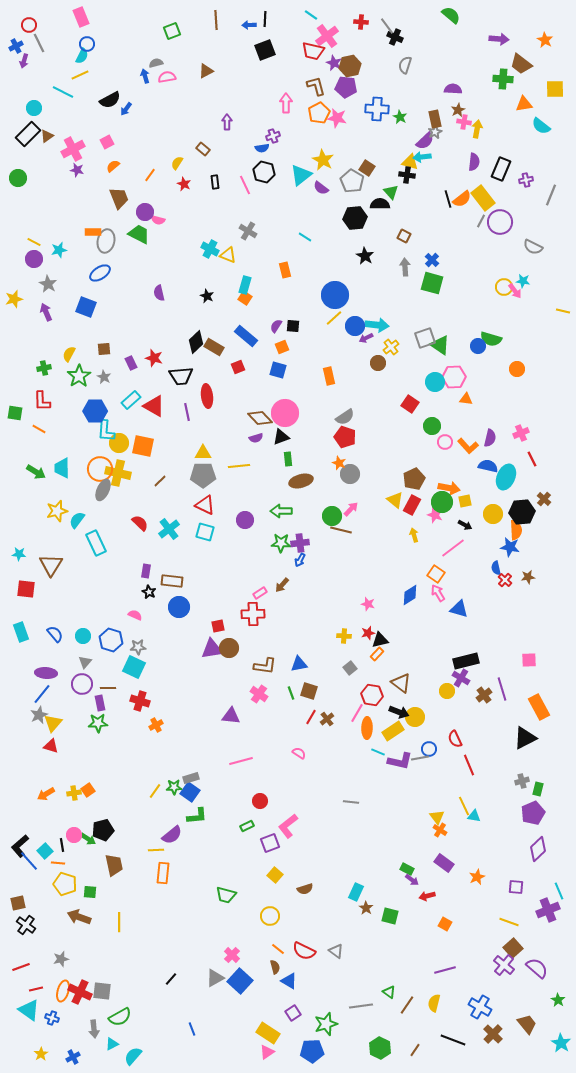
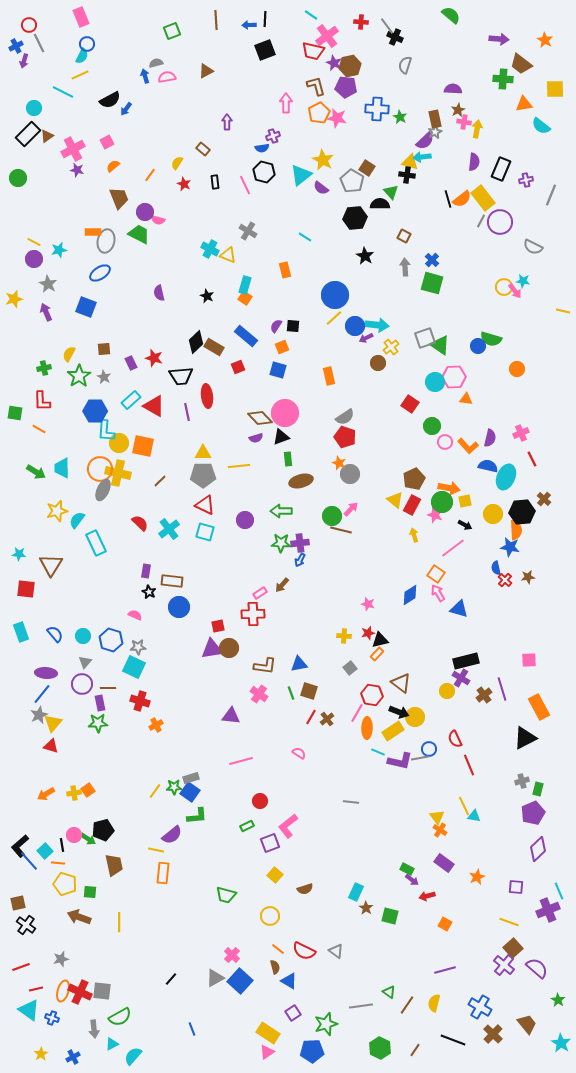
yellow line at (156, 850): rotated 14 degrees clockwise
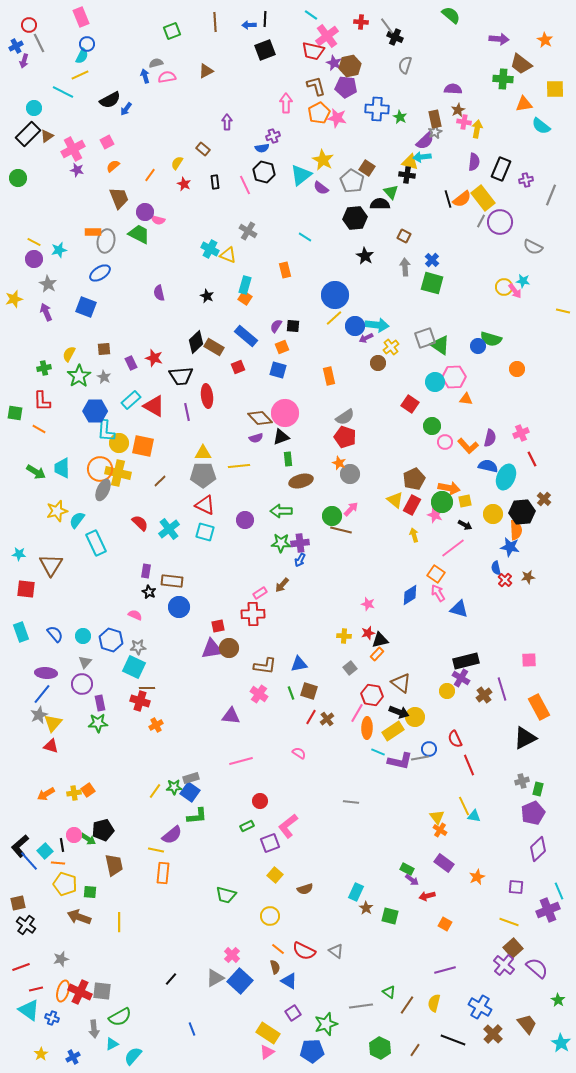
brown line at (216, 20): moved 1 px left, 2 px down
brown line at (108, 688): moved 39 px right
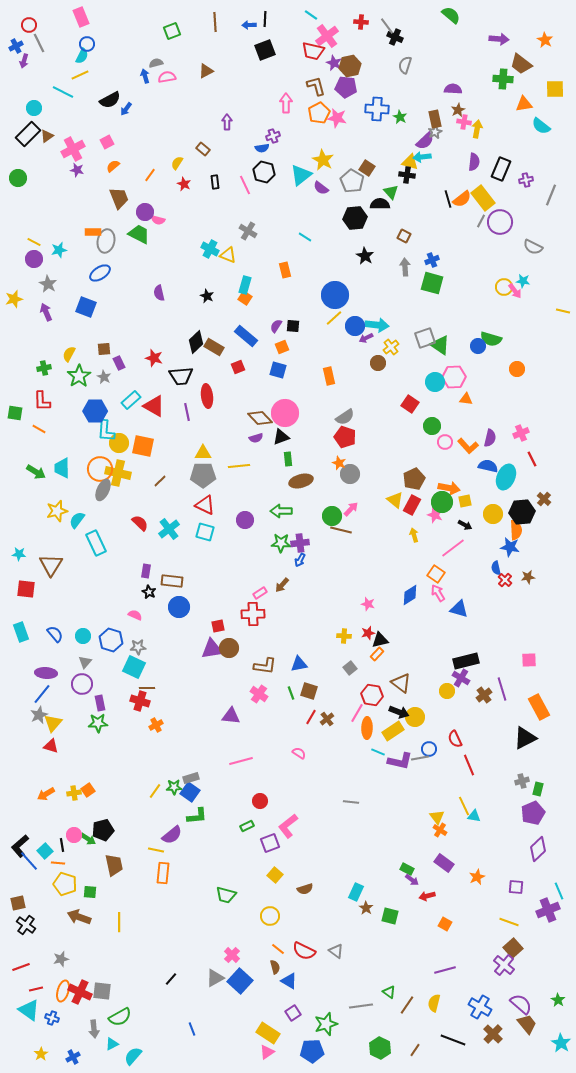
blue cross at (432, 260): rotated 24 degrees clockwise
purple rectangle at (131, 363): moved 12 px left
purple semicircle at (537, 968): moved 16 px left, 36 px down
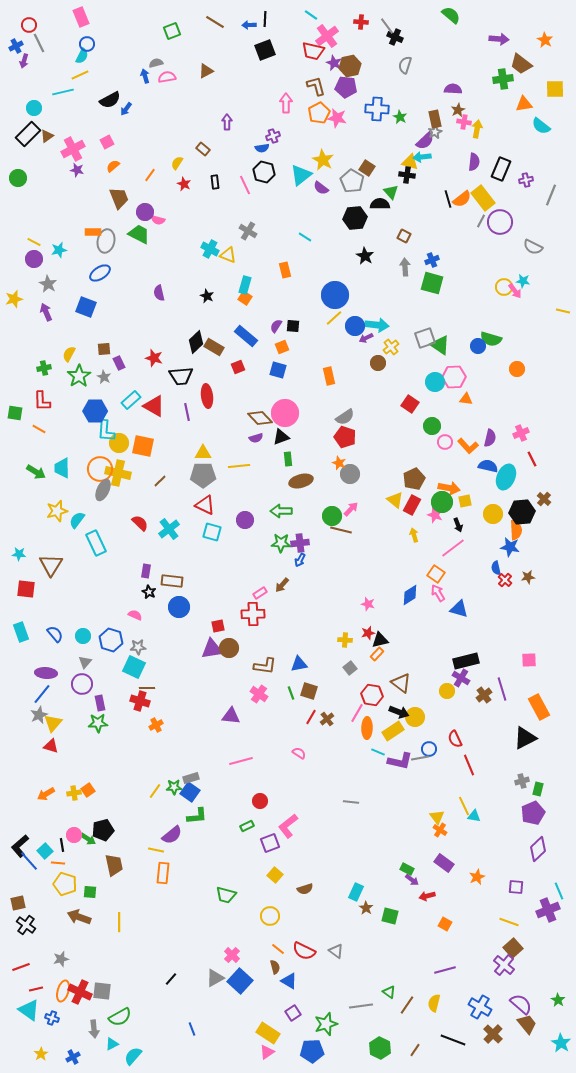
brown line at (215, 22): rotated 54 degrees counterclockwise
green cross at (503, 79): rotated 12 degrees counterclockwise
cyan line at (63, 92): rotated 40 degrees counterclockwise
black arrow at (465, 525): moved 7 px left; rotated 40 degrees clockwise
cyan square at (205, 532): moved 7 px right
yellow cross at (344, 636): moved 1 px right, 4 px down
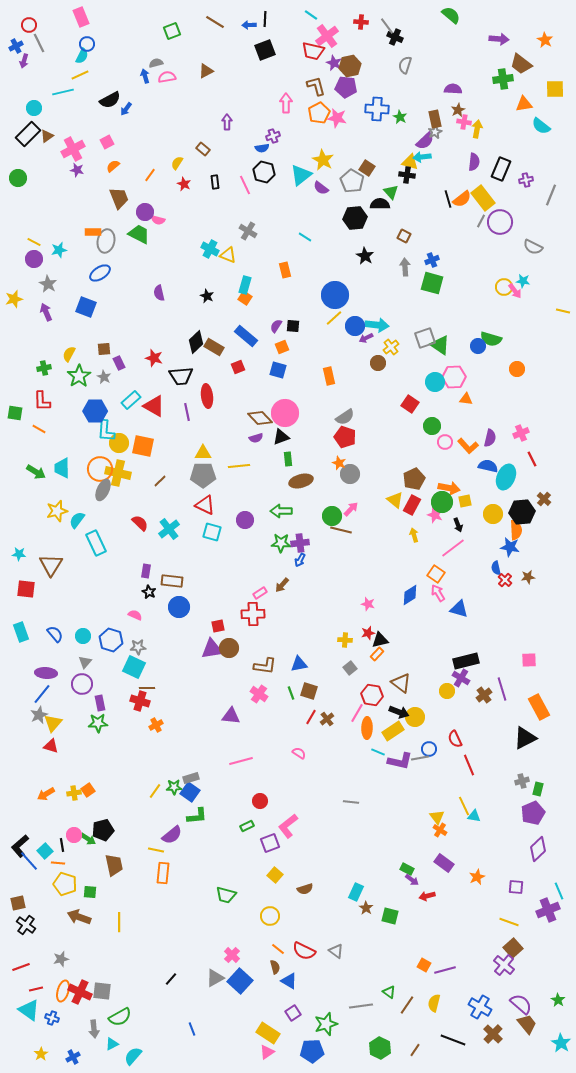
orange square at (445, 924): moved 21 px left, 41 px down
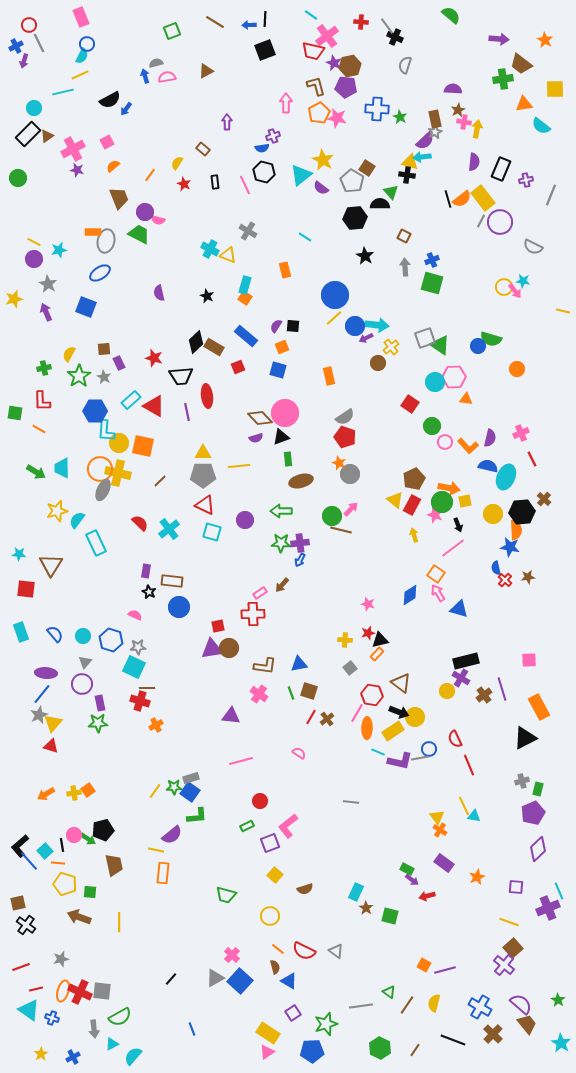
purple cross at (548, 910): moved 2 px up
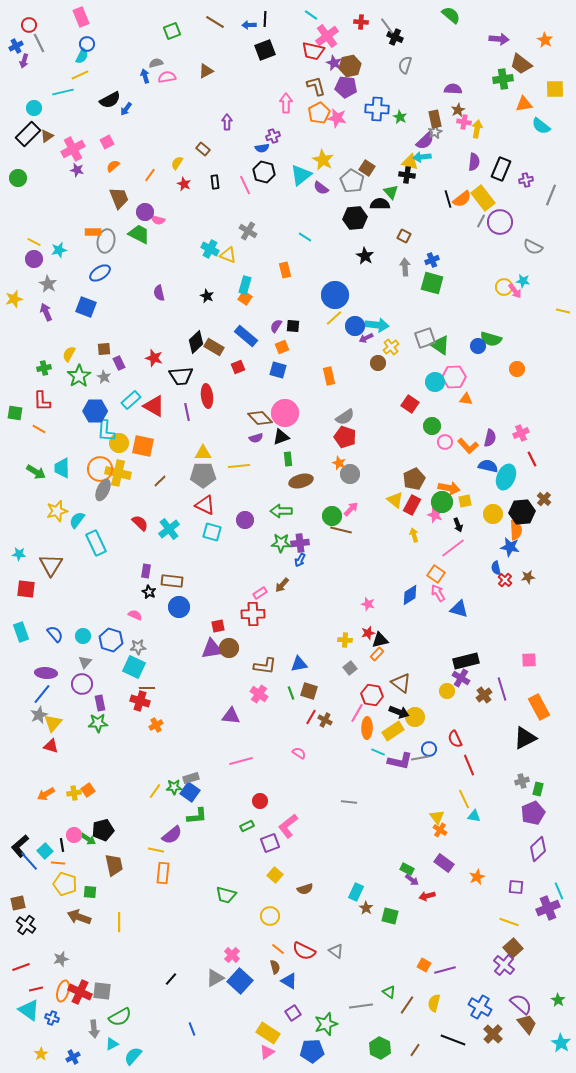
brown cross at (327, 719): moved 2 px left, 1 px down; rotated 24 degrees counterclockwise
gray line at (351, 802): moved 2 px left
yellow line at (464, 806): moved 7 px up
